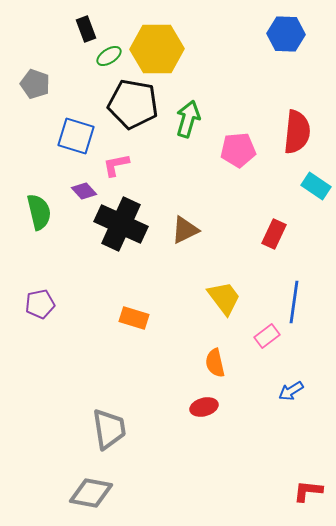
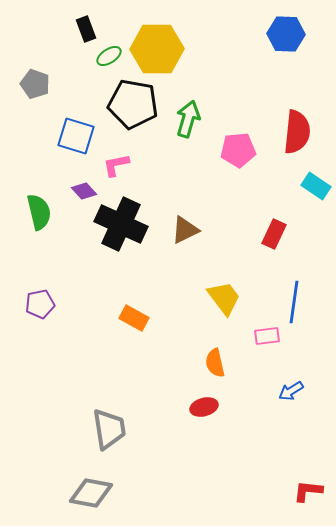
orange rectangle: rotated 12 degrees clockwise
pink rectangle: rotated 30 degrees clockwise
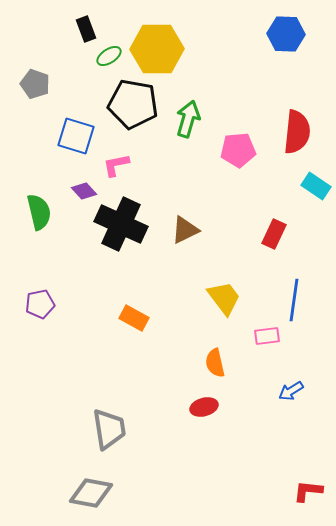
blue line: moved 2 px up
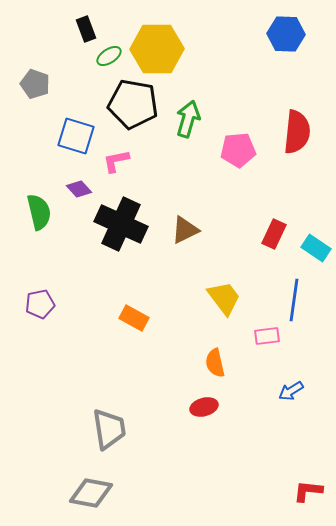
pink L-shape: moved 4 px up
cyan rectangle: moved 62 px down
purple diamond: moved 5 px left, 2 px up
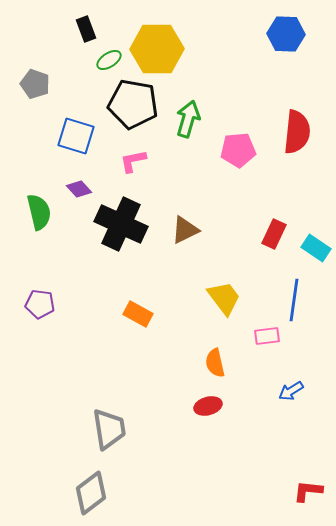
green ellipse: moved 4 px down
pink L-shape: moved 17 px right
purple pentagon: rotated 20 degrees clockwise
orange rectangle: moved 4 px right, 4 px up
red ellipse: moved 4 px right, 1 px up
gray diamond: rotated 48 degrees counterclockwise
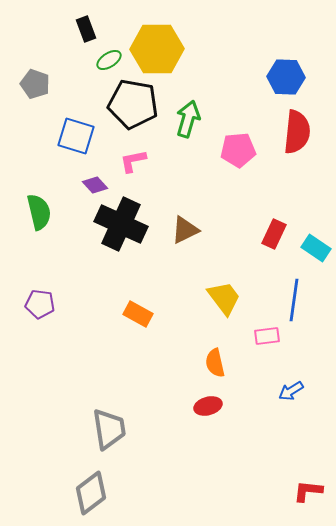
blue hexagon: moved 43 px down
purple diamond: moved 16 px right, 4 px up
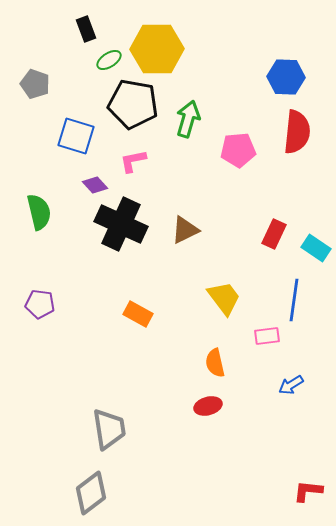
blue arrow: moved 6 px up
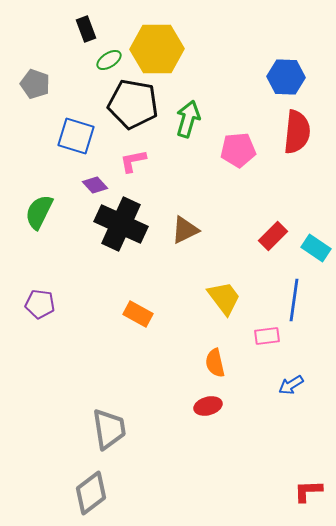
green semicircle: rotated 141 degrees counterclockwise
red rectangle: moved 1 px left, 2 px down; rotated 20 degrees clockwise
red L-shape: rotated 8 degrees counterclockwise
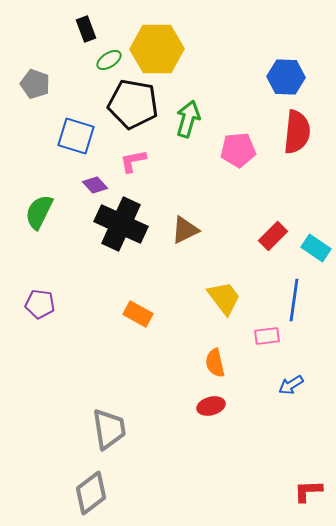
red ellipse: moved 3 px right
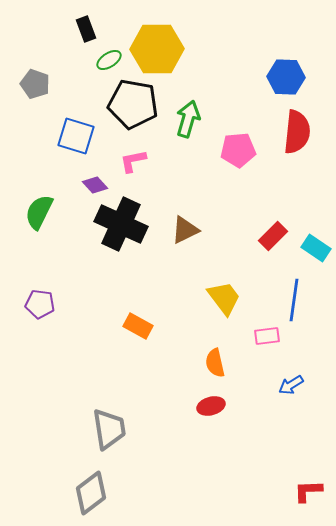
orange rectangle: moved 12 px down
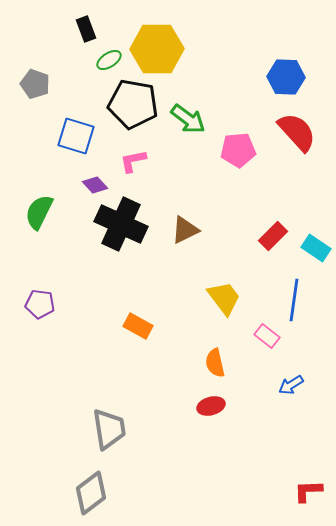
green arrow: rotated 111 degrees clockwise
red semicircle: rotated 48 degrees counterclockwise
pink rectangle: rotated 45 degrees clockwise
